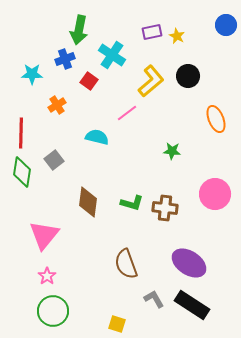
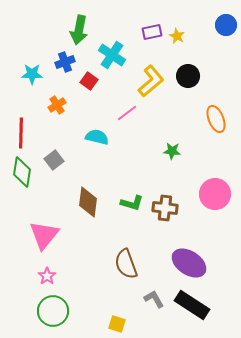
blue cross: moved 3 px down
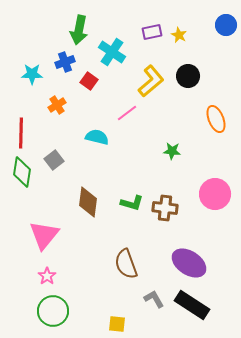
yellow star: moved 2 px right, 1 px up
cyan cross: moved 3 px up
yellow square: rotated 12 degrees counterclockwise
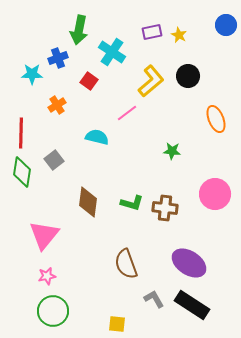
blue cross: moved 7 px left, 4 px up
pink star: rotated 24 degrees clockwise
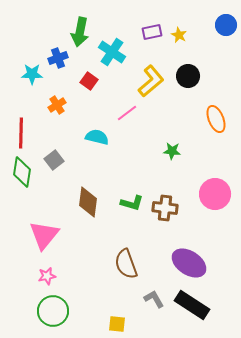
green arrow: moved 1 px right, 2 px down
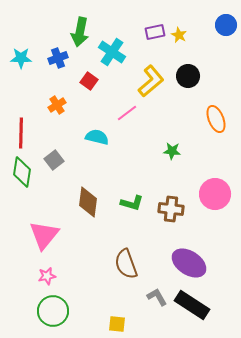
purple rectangle: moved 3 px right
cyan star: moved 11 px left, 16 px up
brown cross: moved 6 px right, 1 px down
gray L-shape: moved 3 px right, 2 px up
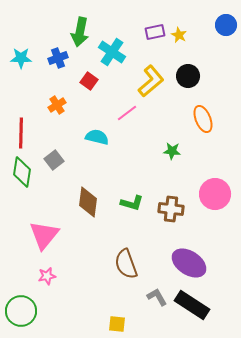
orange ellipse: moved 13 px left
green circle: moved 32 px left
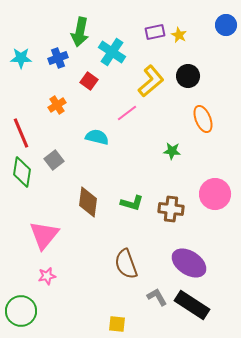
red line: rotated 24 degrees counterclockwise
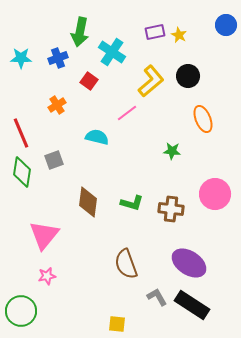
gray square: rotated 18 degrees clockwise
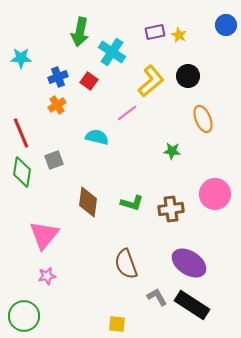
blue cross: moved 19 px down
brown cross: rotated 15 degrees counterclockwise
green circle: moved 3 px right, 5 px down
